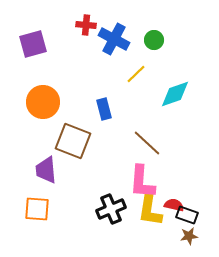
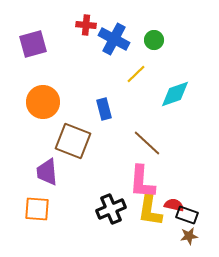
purple trapezoid: moved 1 px right, 2 px down
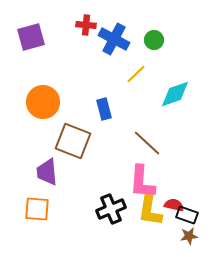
purple square: moved 2 px left, 7 px up
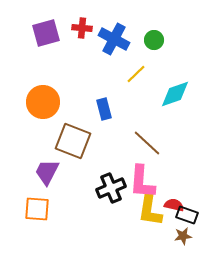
red cross: moved 4 px left, 3 px down
purple square: moved 15 px right, 4 px up
purple trapezoid: rotated 32 degrees clockwise
black cross: moved 21 px up
brown star: moved 6 px left
